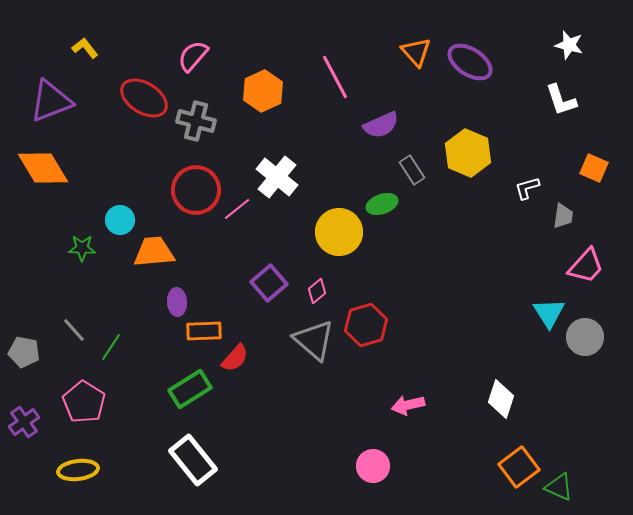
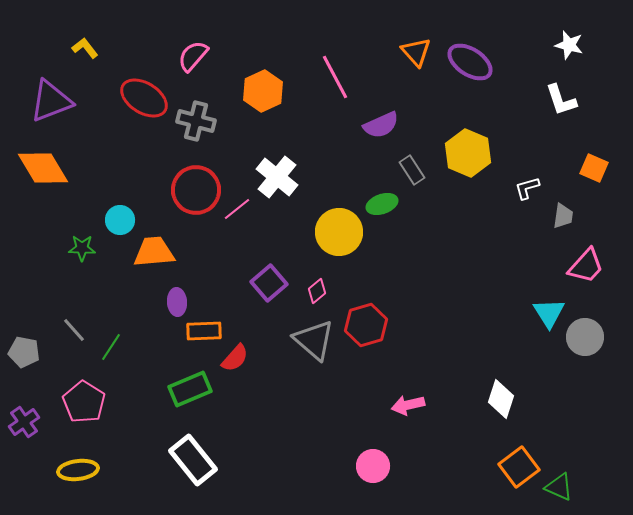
green rectangle at (190, 389): rotated 9 degrees clockwise
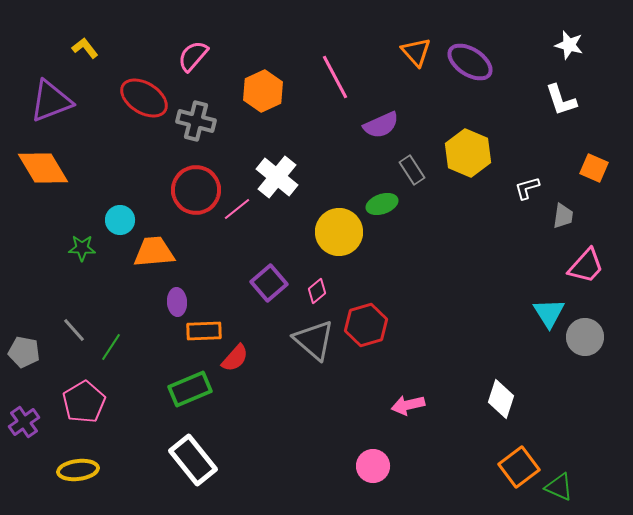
pink pentagon at (84, 402): rotated 9 degrees clockwise
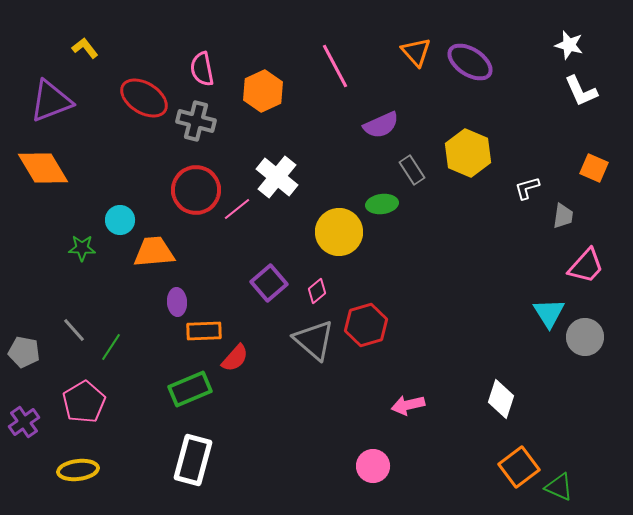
pink semicircle at (193, 56): moved 9 px right, 13 px down; rotated 52 degrees counterclockwise
pink line at (335, 77): moved 11 px up
white L-shape at (561, 100): moved 20 px right, 9 px up; rotated 6 degrees counterclockwise
green ellipse at (382, 204): rotated 12 degrees clockwise
white rectangle at (193, 460): rotated 54 degrees clockwise
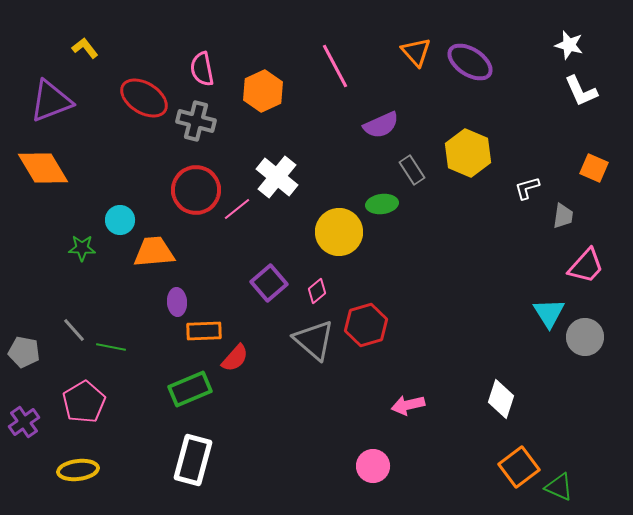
green line at (111, 347): rotated 68 degrees clockwise
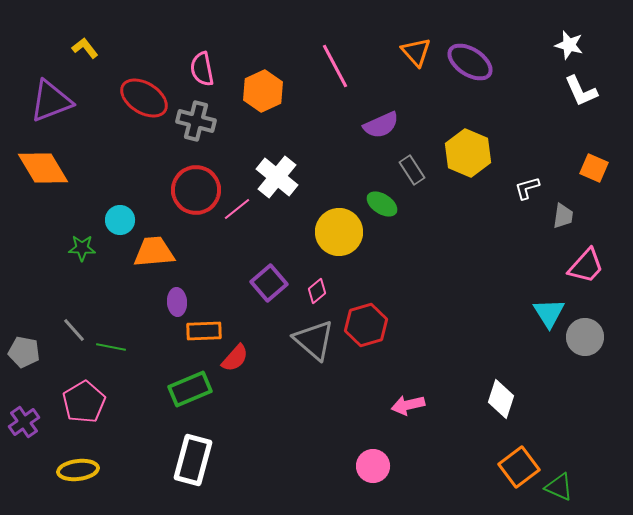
green ellipse at (382, 204): rotated 40 degrees clockwise
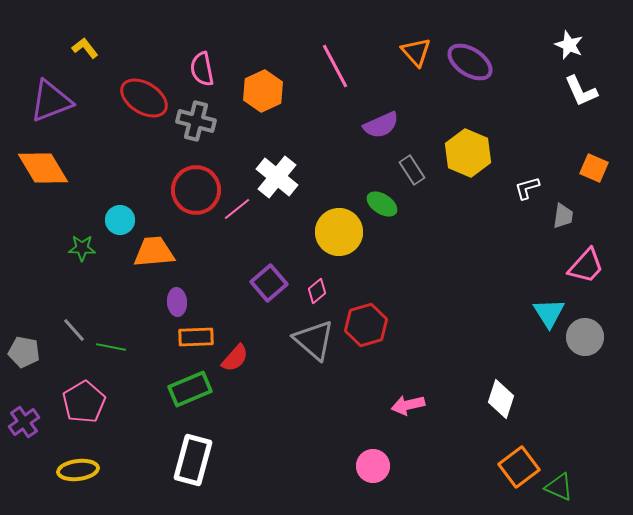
white star at (569, 45): rotated 8 degrees clockwise
orange rectangle at (204, 331): moved 8 px left, 6 px down
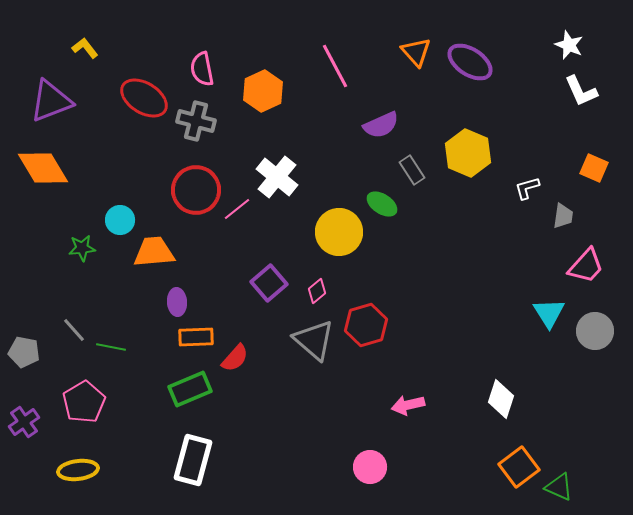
green star at (82, 248): rotated 8 degrees counterclockwise
gray circle at (585, 337): moved 10 px right, 6 px up
pink circle at (373, 466): moved 3 px left, 1 px down
